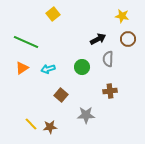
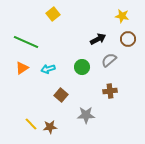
gray semicircle: moved 1 px right, 1 px down; rotated 49 degrees clockwise
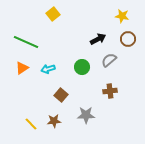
brown star: moved 4 px right, 6 px up
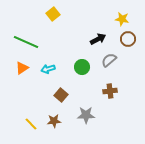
yellow star: moved 3 px down
